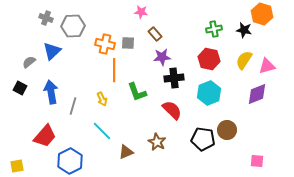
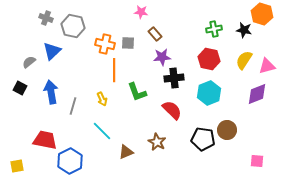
gray hexagon: rotated 15 degrees clockwise
red trapezoid: moved 4 px down; rotated 120 degrees counterclockwise
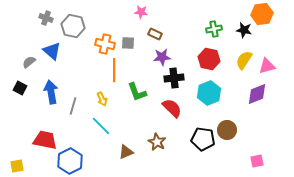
orange hexagon: rotated 25 degrees counterclockwise
brown rectangle: rotated 24 degrees counterclockwise
blue triangle: rotated 36 degrees counterclockwise
red semicircle: moved 2 px up
cyan line: moved 1 px left, 5 px up
pink square: rotated 16 degrees counterclockwise
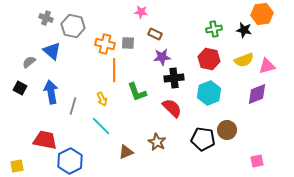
yellow semicircle: rotated 144 degrees counterclockwise
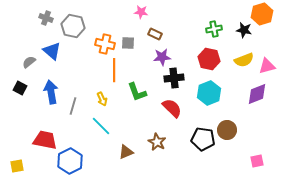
orange hexagon: rotated 10 degrees counterclockwise
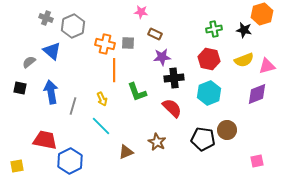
gray hexagon: rotated 25 degrees clockwise
black square: rotated 16 degrees counterclockwise
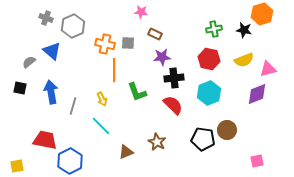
pink triangle: moved 1 px right, 3 px down
red semicircle: moved 1 px right, 3 px up
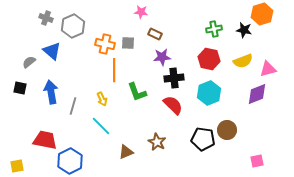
yellow semicircle: moved 1 px left, 1 px down
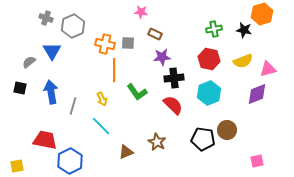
blue triangle: rotated 18 degrees clockwise
green L-shape: rotated 15 degrees counterclockwise
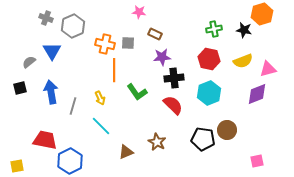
pink star: moved 2 px left
black square: rotated 24 degrees counterclockwise
yellow arrow: moved 2 px left, 1 px up
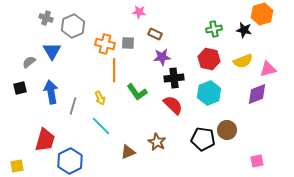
red trapezoid: rotated 95 degrees clockwise
brown triangle: moved 2 px right
